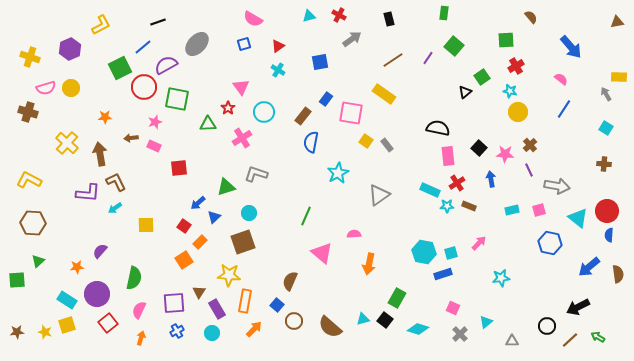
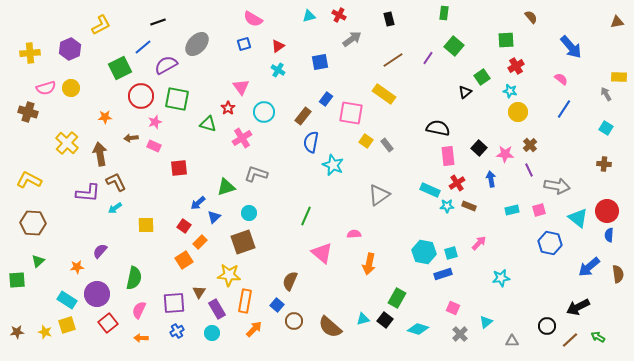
yellow cross at (30, 57): moved 4 px up; rotated 24 degrees counterclockwise
red circle at (144, 87): moved 3 px left, 9 px down
green triangle at (208, 124): rotated 18 degrees clockwise
cyan star at (338, 173): moved 5 px left, 8 px up; rotated 20 degrees counterclockwise
orange arrow at (141, 338): rotated 104 degrees counterclockwise
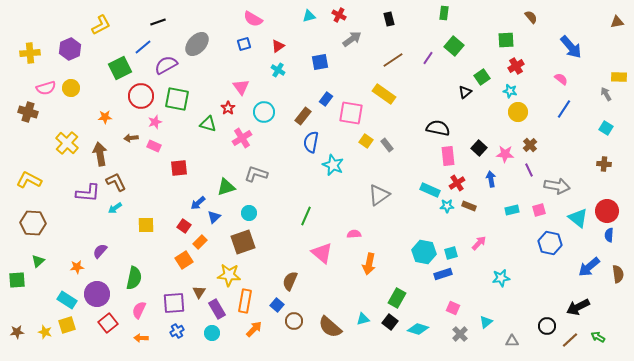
black square at (385, 320): moved 5 px right, 2 px down
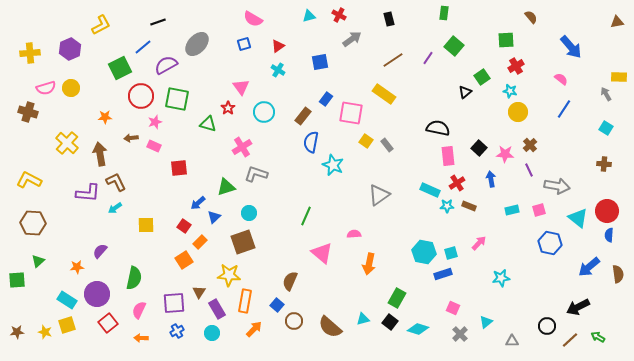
pink cross at (242, 138): moved 9 px down
